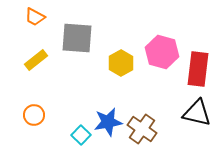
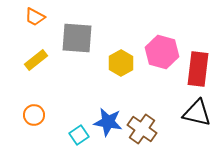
blue star: rotated 20 degrees clockwise
cyan square: moved 2 px left; rotated 12 degrees clockwise
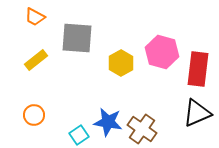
black triangle: rotated 36 degrees counterclockwise
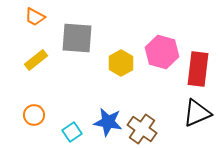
cyan square: moved 7 px left, 3 px up
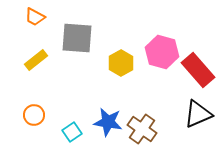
red rectangle: moved 1 px down; rotated 48 degrees counterclockwise
black triangle: moved 1 px right, 1 px down
